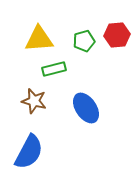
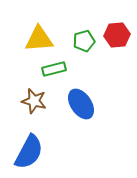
blue ellipse: moved 5 px left, 4 px up
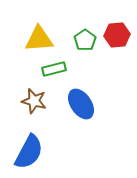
green pentagon: moved 1 px right, 1 px up; rotated 20 degrees counterclockwise
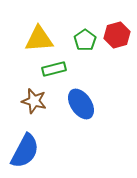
red hexagon: rotated 10 degrees counterclockwise
blue semicircle: moved 4 px left, 1 px up
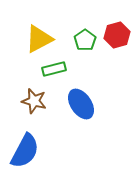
yellow triangle: rotated 24 degrees counterclockwise
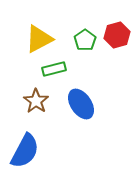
brown star: moved 2 px right; rotated 20 degrees clockwise
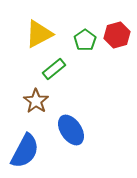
yellow triangle: moved 5 px up
green rectangle: rotated 25 degrees counterclockwise
blue ellipse: moved 10 px left, 26 px down
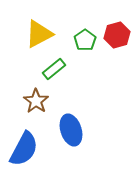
blue ellipse: rotated 16 degrees clockwise
blue semicircle: moved 1 px left, 2 px up
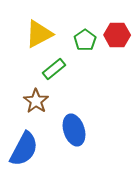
red hexagon: rotated 15 degrees clockwise
blue ellipse: moved 3 px right
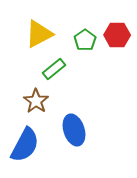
blue semicircle: moved 1 px right, 4 px up
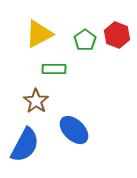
red hexagon: rotated 20 degrees clockwise
green rectangle: rotated 40 degrees clockwise
blue ellipse: rotated 28 degrees counterclockwise
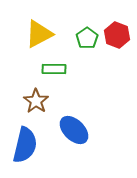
green pentagon: moved 2 px right, 2 px up
blue semicircle: rotated 15 degrees counterclockwise
